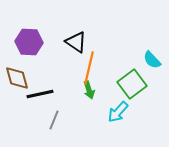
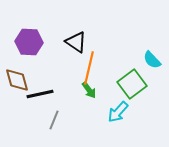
brown diamond: moved 2 px down
green arrow: rotated 18 degrees counterclockwise
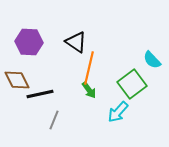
brown diamond: rotated 12 degrees counterclockwise
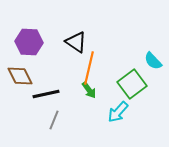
cyan semicircle: moved 1 px right, 1 px down
brown diamond: moved 3 px right, 4 px up
black line: moved 6 px right
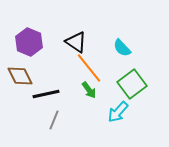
purple hexagon: rotated 20 degrees clockwise
cyan semicircle: moved 31 px left, 13 px up
orange line: rotated 52 degrees counterclockwise
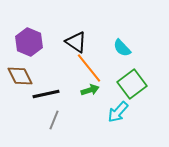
green arrow: moved 1 px right; rotated 72 degrees counterclockwise
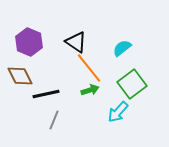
cyan semicircle: rotated 96 degrees clockwise
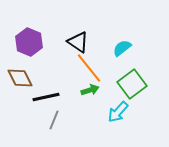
black triangle: moved 2 px right
brown diamond: moved 2 px down
black line: moved 3 px down
